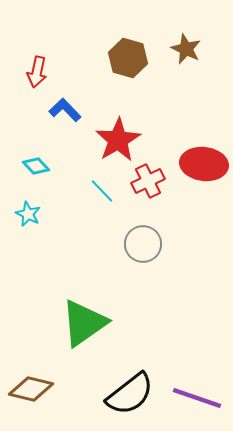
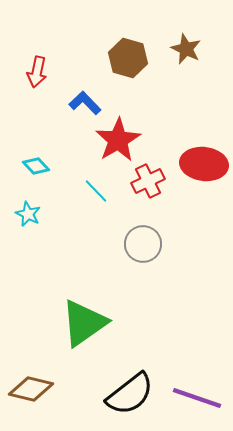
blue L-shape: moved 20 px right, 7 px up
cyan line: moved 6 px left
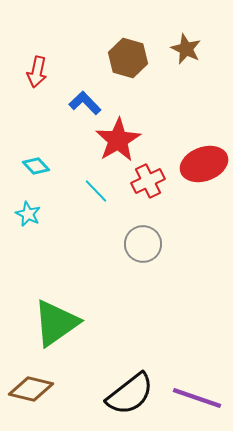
red ellipse: rotated 27 degrees counterclockwise
green triangle: moved 28 px left
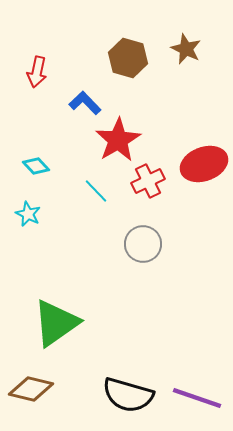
black semicircle: moved 2 px left, 1 px down; rotated 54 degrees clockwise
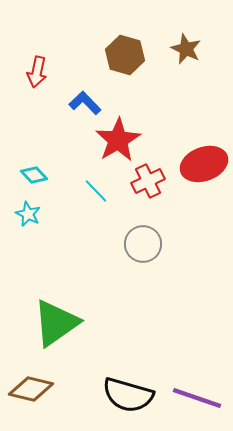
brown hexagon: moved 3 px left, 3 px up
cyan diamond: moved 2 px left, 9 px down
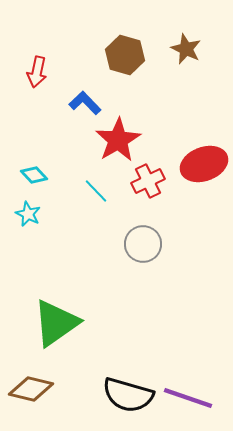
purple line: moved 9 px left
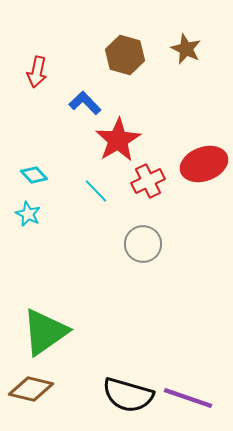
green triangle: moved 11 px left, 9 px down
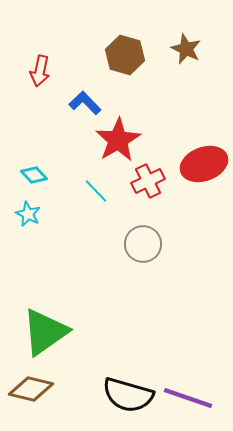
red arrow: moved 3 px right, 1 px up
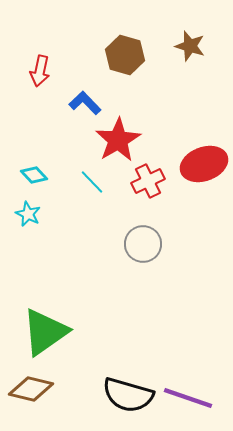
brown star: moved 4 px right, 3 px up; rotated 8 degrees counterclockwise
cyan line: moved 4 px left, 9 px up
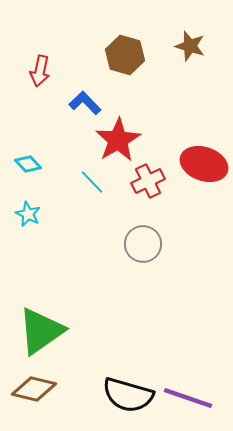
red ellipse: rotated 39 degrees clockwise
cyan diamond: moved 6 px left, 11 px up
green triangle: moved 4 px left, 1 px up
brown diamond: moved 3 px right
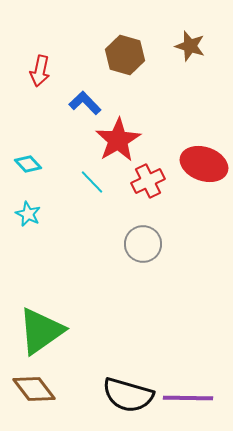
brown diamond: rotated 39 degrees clockwise
purple line: rotated 18 degrees counterclockwise
